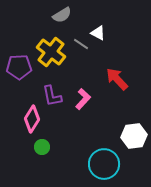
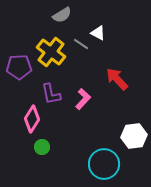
purple L-shape: moved 1 px left, 2 px up
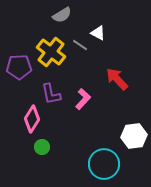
gray line: moved 1 px left, 1 px down
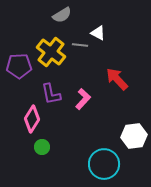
gray line: rotated 28 degrees counterclockwise
purple pentagon: moved 1 px up
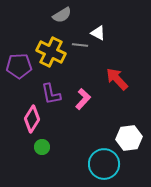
yellow cross: rotated 12 degrees counterclockwise
white hexagon: moved 5 px left, 2 px down
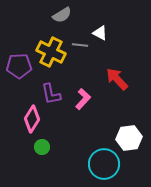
white triangle: moved 2 px right
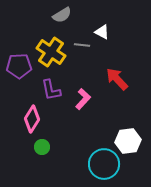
white triangle: moved 2 px right, 1 px up
gray line: moved 2 px right
yellow cross: rotated 8 degrees clockwise
purple L-shape: moved 4 px up
white hexagon: moved 1 px left, 3 px down
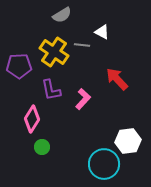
yellow cross: moved 3 px right
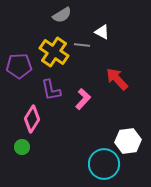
green circle: moved 20 px left
